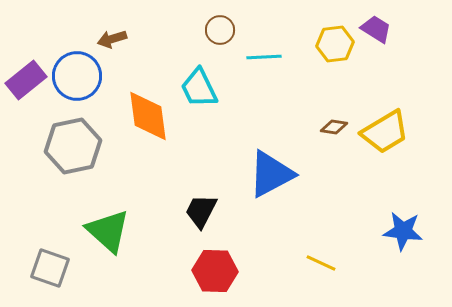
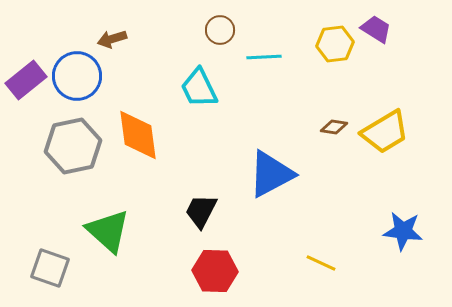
orange diamond: moved 10 px left, 19 px down
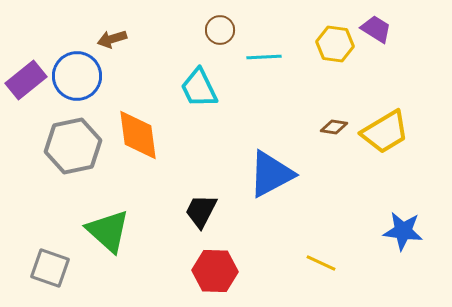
yellow hexagon: rotated 15 degrees clockwise
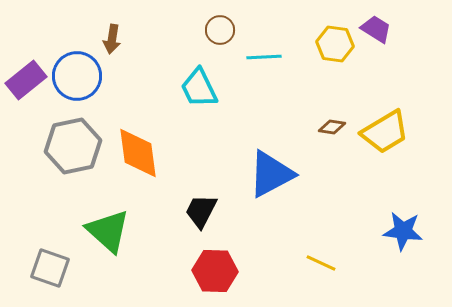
brown arrow: rotated 64 degrees counterclockwise
brown diamond: moved 2 px left
orange diamond: moved 18 px down
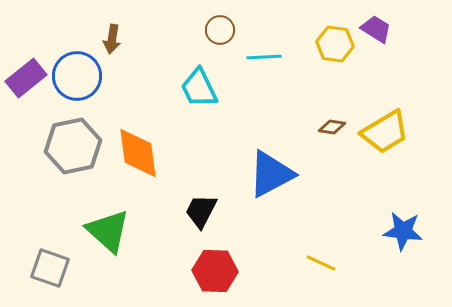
purple rectangle: moved 2 px up
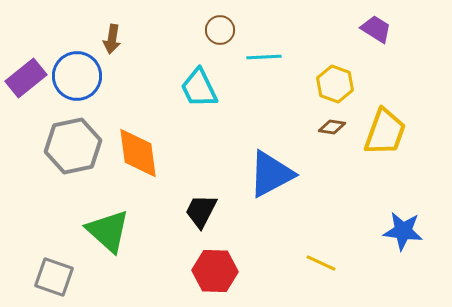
yellow hexagon: moved 40 px down; rotated 12 degrees clockwise
yellow trapezoid: rotated 39 degrees counterclockwise
gray square: moved 4 px right, 9 px down
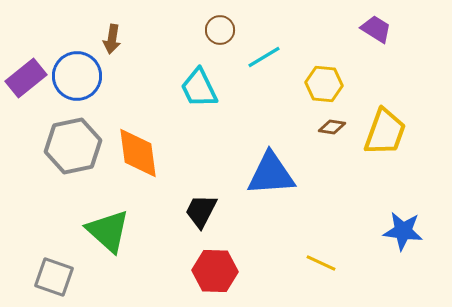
cyan line: rotated 28 degrees counterclockwise
yellow hexagon: moved 11 px left; rotated 15 degrees counterclockwise
blue triangle: rotated 24 degrees clockwise
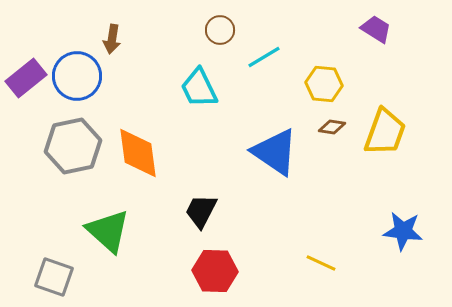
blue triangle: moved 4 px right, 22 px up; rotated 38 degrees clockwise
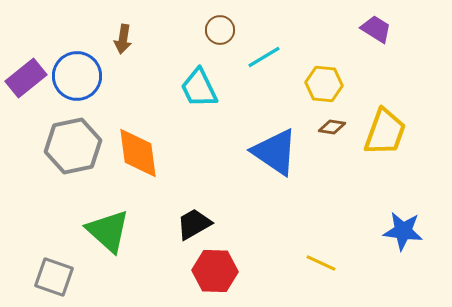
brown arrow: moved 11 px right
black trapezoid: moved 7 px left, 13 px down; rotated 33 degrees clockwise
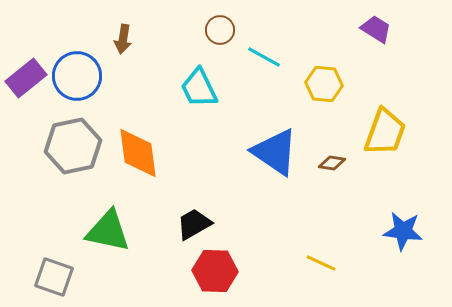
cyan line: rotated 60 degrees clockwise
brown diamond: moved 36 px down
green triangle: rotated 30 degrees counterclockwise
